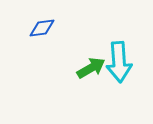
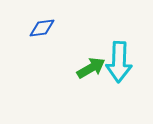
cyan arrow: rotated 6 degrees clockwise
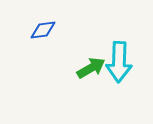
blue diamond: moved 1 px right, 2 px down
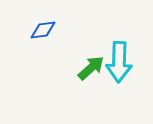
green arrow: rotated 12 degrees counterclockwise
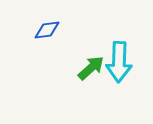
blue diamond: moved 4 px right
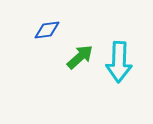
green arrow: moved 11 px left, 11 px up
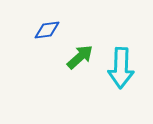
cyan arrow: moved 2 px right, 6 px down
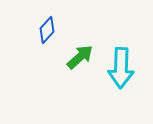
blue diamond: rotated 40 degrees counterclockwise
